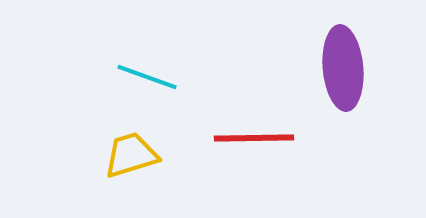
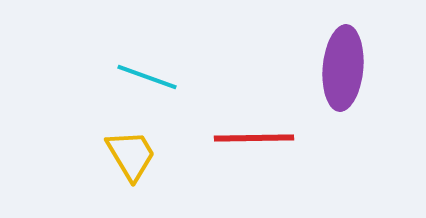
purple ellipse: rotated 10 degrees clockwise
yellow trapezoid: rotated 76 degrees clockwise
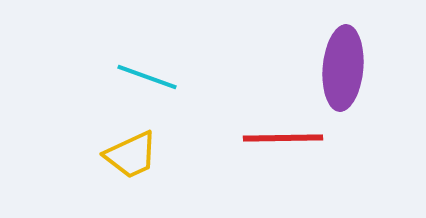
red line: moved 29 px right
yellow trapezoid: rotated 96 degrees clockwise
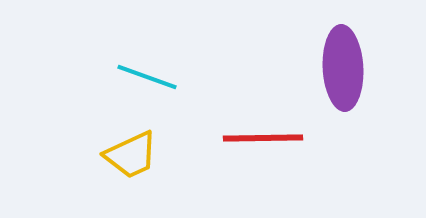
purple ellipse: rotated 8 degrees counterclockwise
red line: moved 20 px left
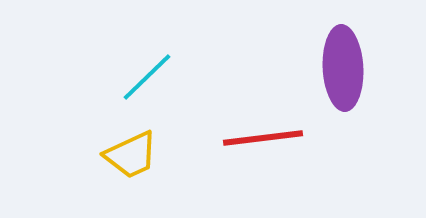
cyan line: rotated 64 degrees counterclockwise
red line: rotated 6 degrees counterclockwise
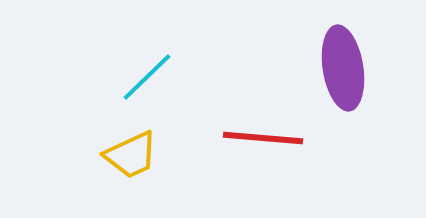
purple ellipse: rotated 6 degrees counterclockwise
red line: rotated 12 degrees clockwise
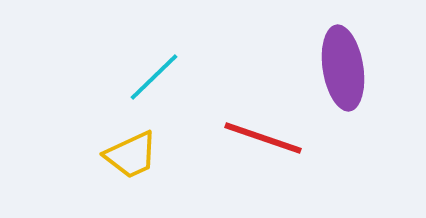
cyan line: moved 7 px right
red line: rotated 14 degrees clockwise
